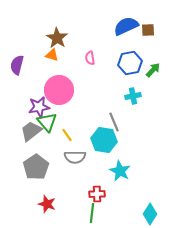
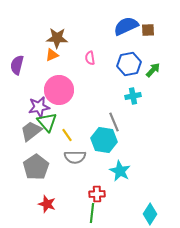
brown star: rotated 30 degrees counterclockwise
orange triangle: rotated 40 degrees counterclockwise
blue hexagon: moved 1 px left, 1 px down
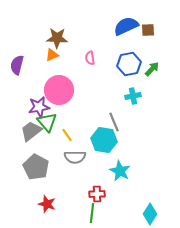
green arrow: moved 1 px left, 1 px up
gray pentagon: rotated 10 degrees counterclockwise
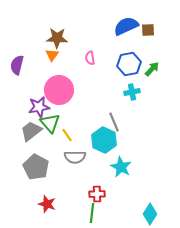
orange triangle: rotated 32 degrees counterclockwise
cyan cross: moved 1 px left, 4 px up
green triangle: moved 3 px right, 1 px down
cyan hexagon: rotated 15 degrees clockwise
cyan star: moved 1 px right, 4 px up
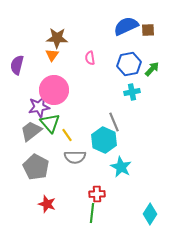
pink circle: moved 5 px left
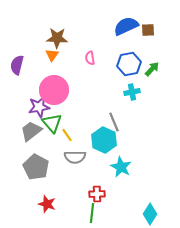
green triangle: moved 2 px right
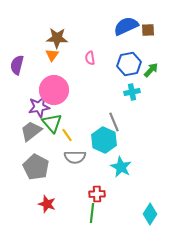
green arrow: moved 1 px left, 1 px down
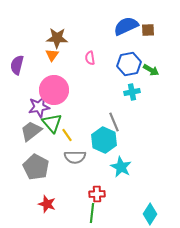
green arrow: rotated 77 degrees clockwise
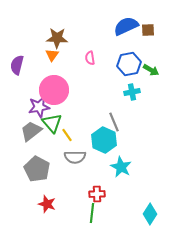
gray pentagon: moved 1 px right, 2 px down
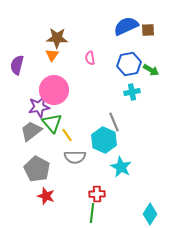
red star: moved 1 px left, 8 px up
